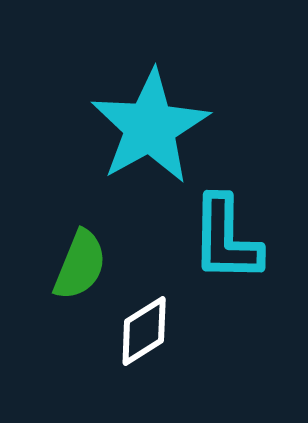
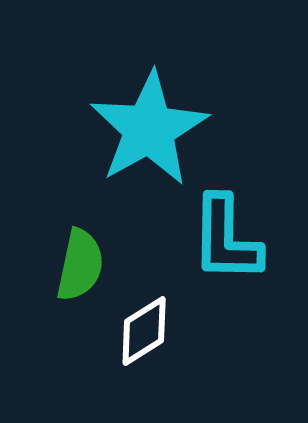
cyan star: moved 1 px left, 2 px down
green semicircle: rotated 10 degrees counterclockwise
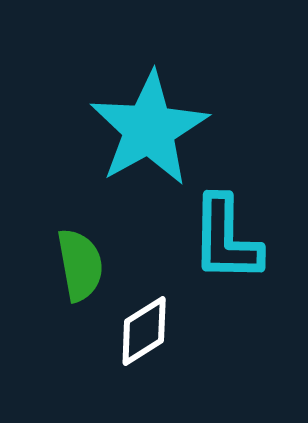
green semicircle: rotated 22 degrees counterclockwise
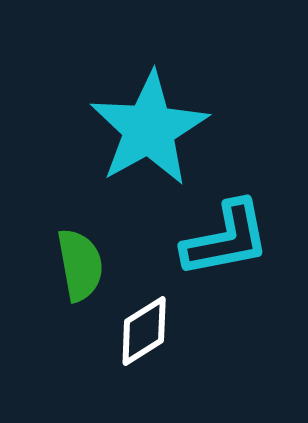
cyan L-shape: rotated 102 degrees counterclockwise
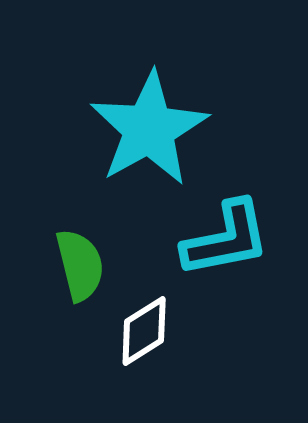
green semicircle: rotated 4 degrees counterclockwise
